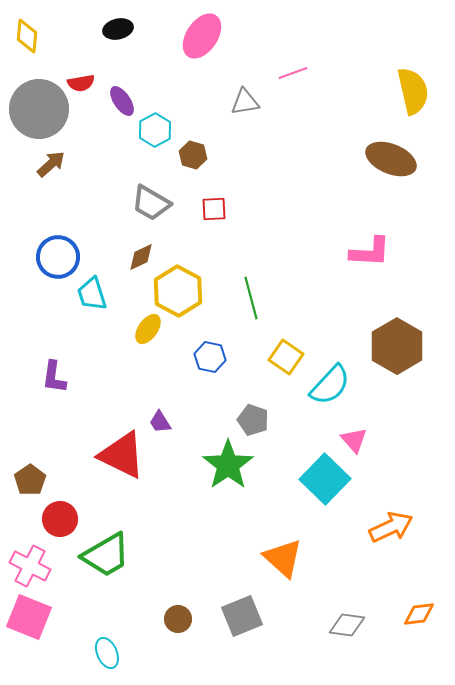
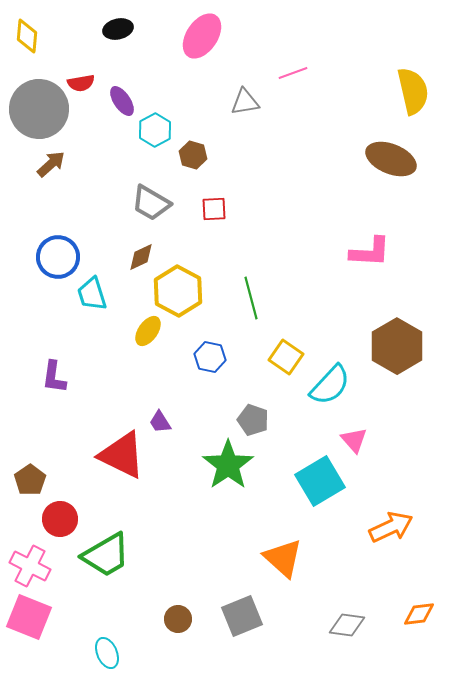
yellow ellipse at (148, 329): moved 2 px down
cyan square at (325, 479): moved 5 px left, 2 px down; rotated 15 degrees clockwise
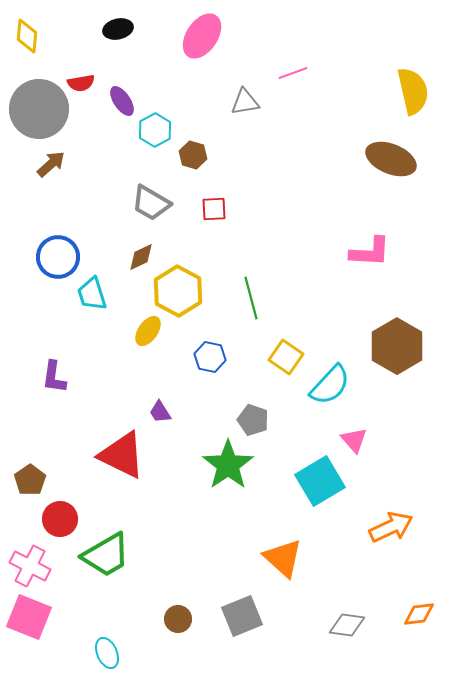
purple trapezoid at (160, 422): moved 10 px up
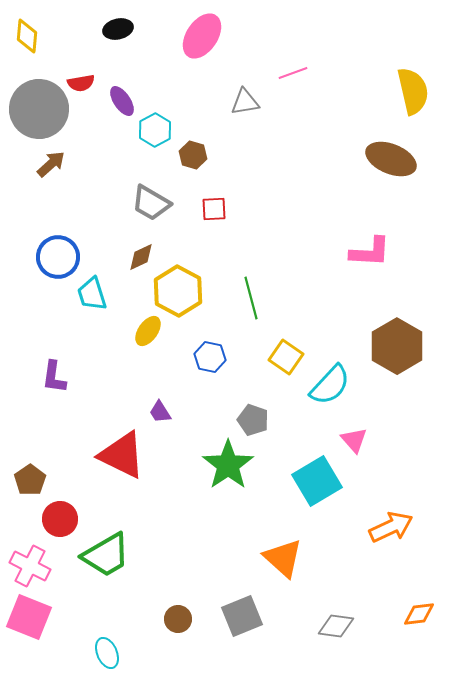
cyan square at (320, 481): moved 3 px left
gray diamond at (347, 625): moved 11 px left, 1 px down
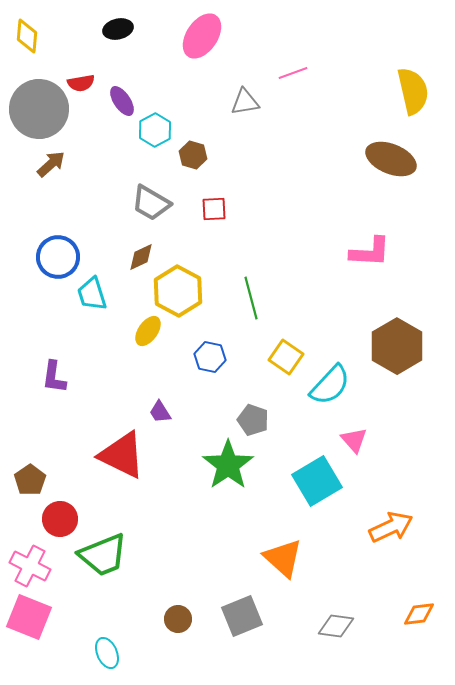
green trapezoid at (106, 555): moved 3 px left; rotated 8 degrees clockwise
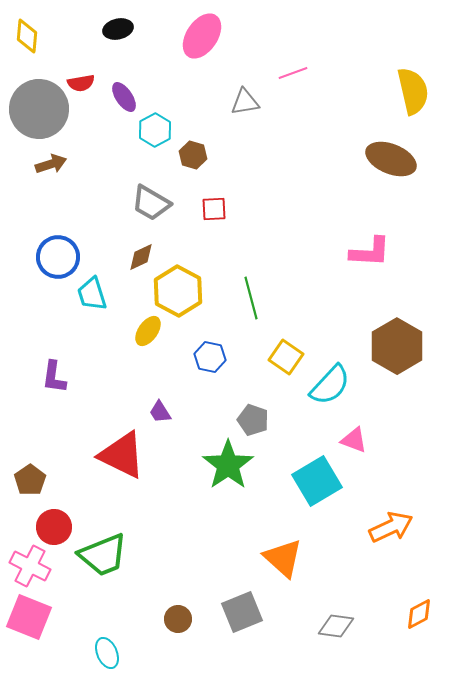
purple ellipse at (122, 101): moved 2 px right, 4 px up
brown arrow at (51, 164): rotated 24 degrees clockwise
pink triangle at (354, 440): rotated 28 degrees counterclockwise
red circle at (60, 519): moved 6 px left, 8 px down
orange diamond at (419, 614): rotated 20 degrees counterclockwise
gray square at (242, 616): moved 4 px up
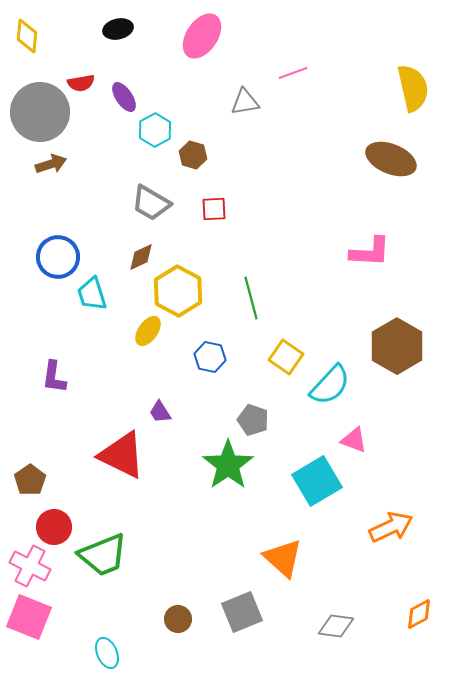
yellow semicircle at (413, 91): moved 3 px up
gray circle at (39, 109): moved 1 px right, 3 px down
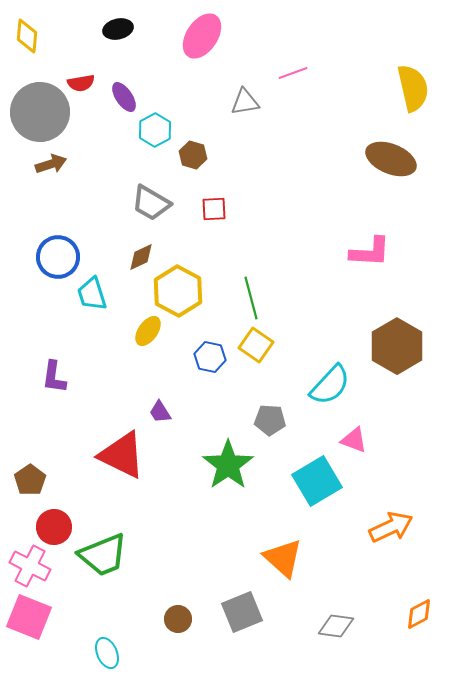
yellow square at (286, 357): moved 30 px left, 12 px up
gray pentagon at (253, 420): moved 17 px right; rotated 16 degrees counterclockwise
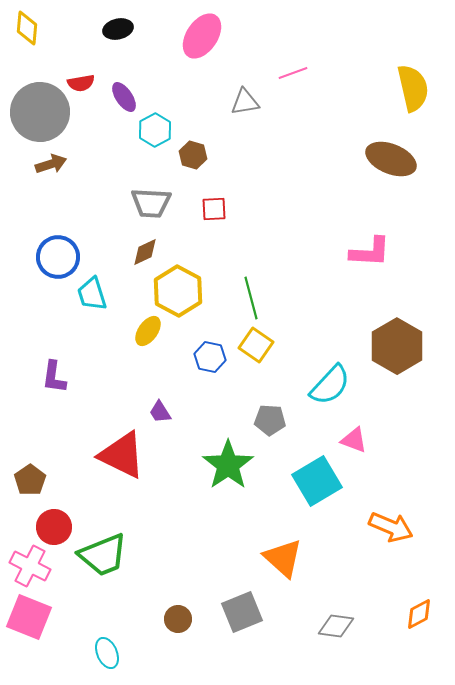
yellow diamond at (27, 36): moved 8 px up
gray trapezoid at (151, 203): rotated 27 degrees counterclockwise
brown diamond at (141, 257): moved 4 px right, 5 px up
orange arrow at (391, 527): rotated 48 degrees clockwise
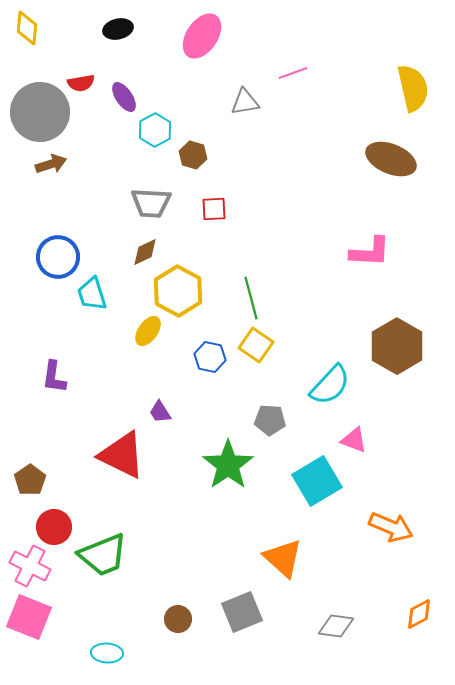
cyan ellipse at (107, 653): rotated 64 degrees counterclockwise
